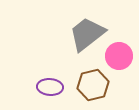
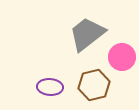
pink circle: moved 3 px right, 1 px down
brown hexagon: moved 1 px right
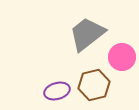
purple ellipse: moved 7 px right, 4 px down; rotated 20 degrees counterclockwise
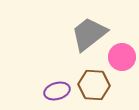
gray trapezoid: moved 2 px right
brown hexagon: rotated 16 degrees clockwise
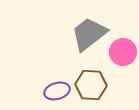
pink circle: moved 1 px right, 5 px up
brown hexagon: moved 3 px left
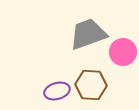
gray trapezoid: moved 1 px left; rotated 18 degrees clockwise
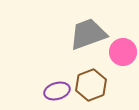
brown hexagon: rotated 24 degrees counterclockwise
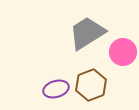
gray trapezoid: moved 1 px left, 1 px up; rotated 12 degrees counterclockwise
purple ellipse: moved 1 px left, 2 px up
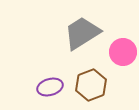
gray trapezoid: moved 5 px left
purple ellipse: moved 6 px left, 2 px up
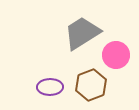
pink circle: moved 7 px left, 3 px down
purple ellipse: rotated 15 degrees clockwise
